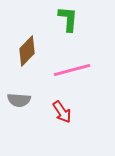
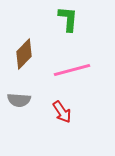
brown diamond: moved 3 px left, 3 px down
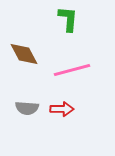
brown diamond: rotated 72 degrees counterclockwise
gray semicircle: moved 8 px right, 8 px down
red arrow: moved 3 px up; rotated 55 degrees counterclockwise
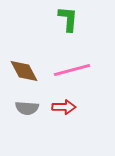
brown diamond: moved 17 px down
red arrow: moved 2 px right, 2 px up
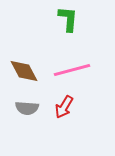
red arrow: rotated 120 degrees clockwise
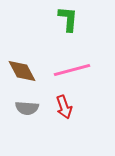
brown diamond: moved 2 px left
red arrow: rotated 50 degrees counterclockwise
